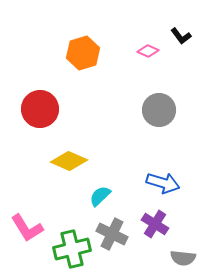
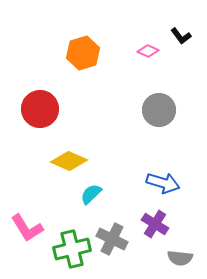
cyan semicircle: moved 9 px left, 2 px up
gray cross: moved 5 px down
gray semicircle: moved 3 px left
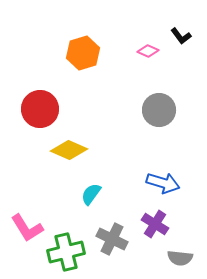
yellow diamond: moved 11 px up
cyan semicircle: rotated 10 degrees counterclockwise
green cross: moved 6 px left, 3 px down
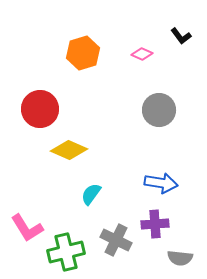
pink diamond: moved 6 px left, 3 px down
blue arrow: moved 2 px left; rotated 8 degrees counterclockwise
purple cross: rotated 36 degrees counterclockwise
gray cross: moved 4 px right, 1 px down
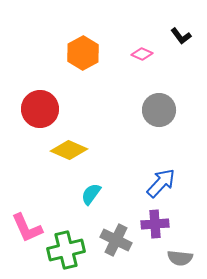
orange hexagon: rotated 12 degrees counterclockwise
blue arrow: rotated 56 degrees counterclockwise
pink L-shape: rotated 8 degrees clockwise
green cross: moved 2 px up
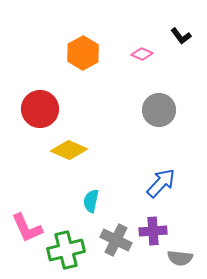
cyan semicircle: moved 7 px down; rotated 25 degrees counterclockwise
purple cross: moved 2 px left, 7 px down
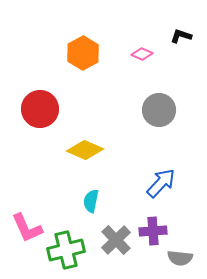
black L-shape: rotated 145 degrees clockwise
yellow diamond: moved 16 px right
gray cross: rotated 20 degrees clockwise
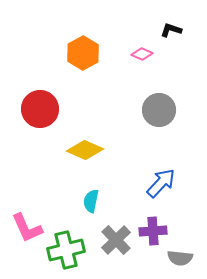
black L-shape: moved 10 px left, 6 px up
